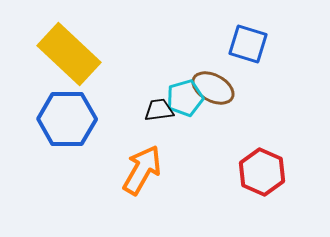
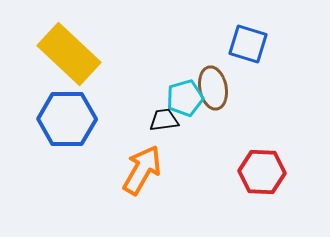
brown ellipse: rotated 51 degrees clockwise
black trapezoid: moved 5 px right, 10 px down
red hexagon: rotated 21 degrees counterclockwise
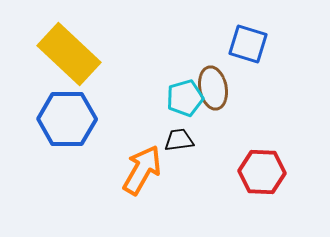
black trapezoid: moved 15 px right, 20 px down
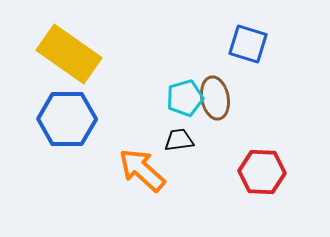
yellow rectangle: rotated 8 degrees counterclockwise
brown ellipse: moved 2 px right, 10 px down
orange arrow: rotated 78 degrees counterclockwise
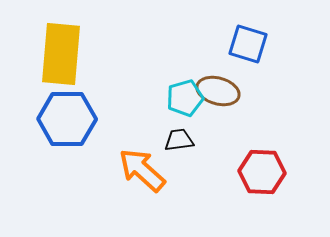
yellow rectangle: moved 8 px left; rotated 60 degrees clockwise
brown ellipse: moved 3 px right, 7 px up; rotated 63 degrees counterclockwise
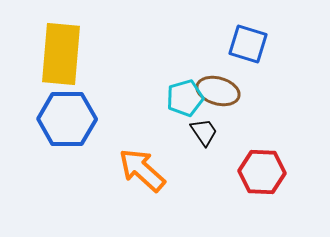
black trapezoid: moved 25 px right, 8 px up; rotated 64 degrees clockwise
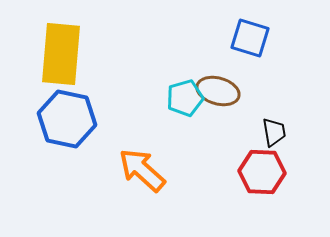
blue square: moved 2 px right, 6 px up
blue hexagon: rotated 12 degrees clockwise
black trapezoid: moved 70 px right; rotated 24 degrees clockwise
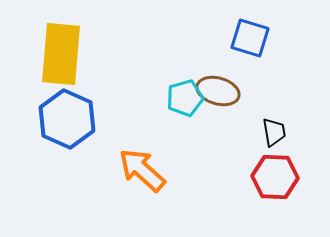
blue hexagon: rotated 12 degrees clockwise
red hexagon: moved 13 px right, 5 px down
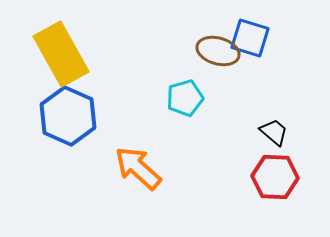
yellow rectangle: rotated 34 degrees counterclockwise
brown ellipse: moved 40 px up
blue hexagon: moved 1 px right, 3 px up
black trapezoid: rotated 40 degrees counterclockwise
orange arrow: moved 4 px left, 2 px up
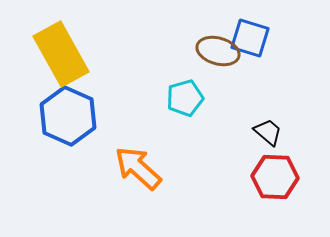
black trapezoid: moved 6 px left
